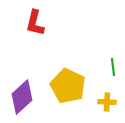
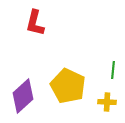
green line: moved 3 px down; rotated 12 degrees clockwise
purple diamond: moved 1 px right, 1 px up
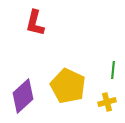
yellow cross: rotated 18 degrees counterclockwise
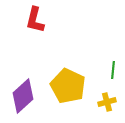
red L-shape: moved 3 px up
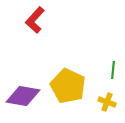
red L-shape: rotated 28 degrees clockwise
purple diamond: rotated 52 degrees clockwise
yellow cross: rotated 36 degrees clockwise
